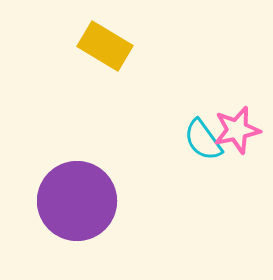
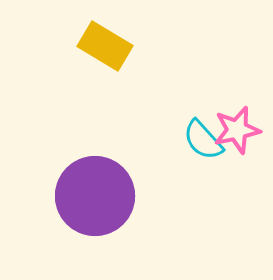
cyan semicircle: rotated 6 degrees counterclockwise
purple circle: moved 18 px right, 5 px up
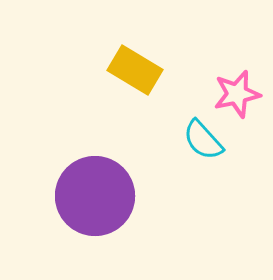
yellow rectangle: moved 30 px right, 24 px down
pink star: moved 36 px up
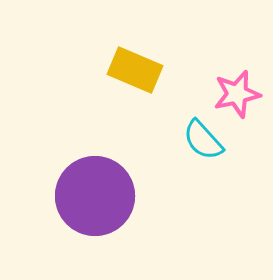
yellow rectangle: rotated 8 degrees counterclockwise
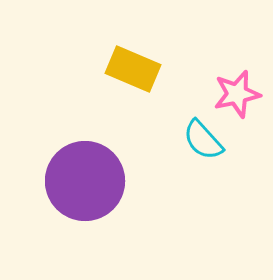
yellow rectangle: moved 2 px left, 1 px up
purple circle: moved 10 px left, 15 px up
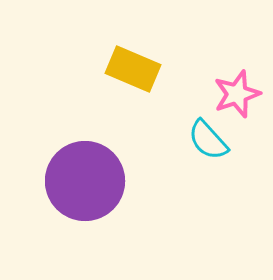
pink star: rotated 6 degrees counterclockwise
cyan semicircle: moved 5 px right
